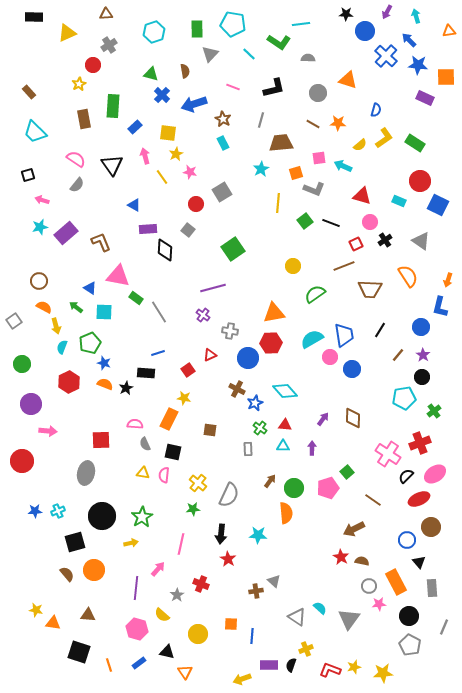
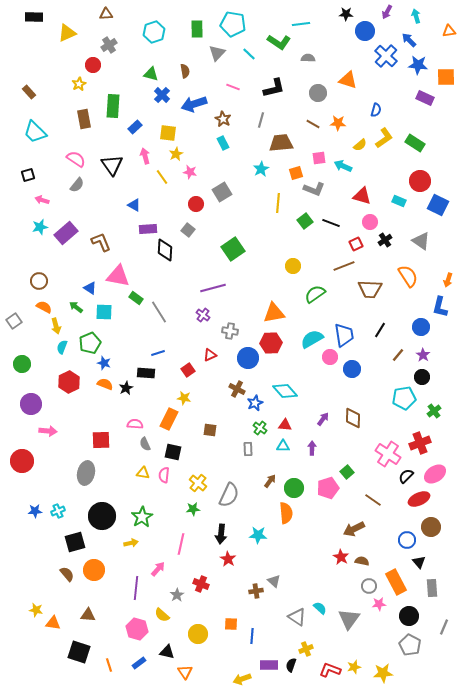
gray triangle at (210, 54): moved 7 px right, 1 px up
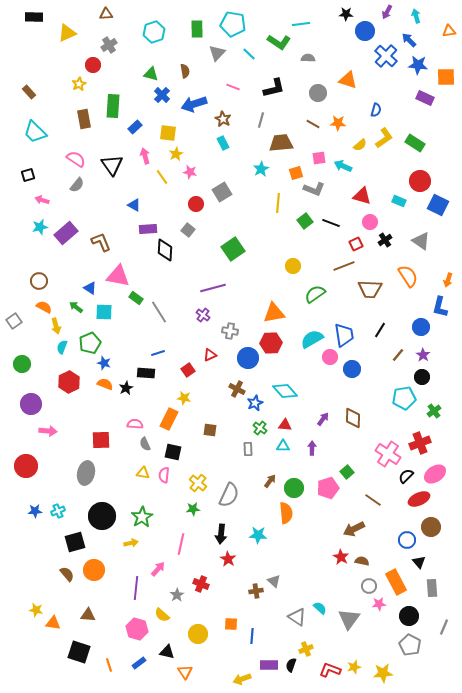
red circle at (22, 461): moved 4 px right, 5 px down
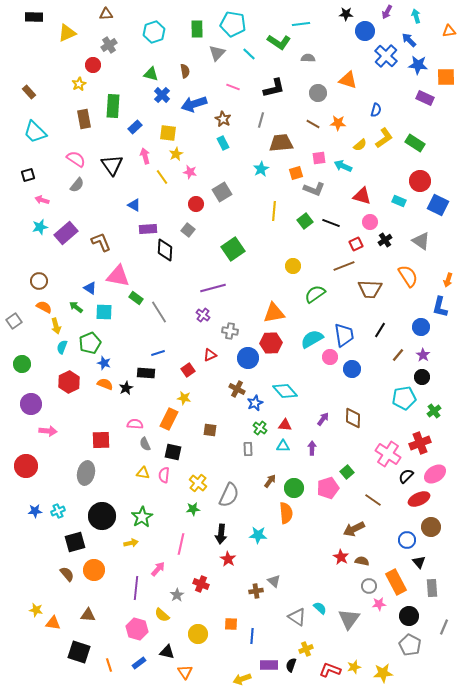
yellow line at (278, 203): moved 4 px left, 8 px down
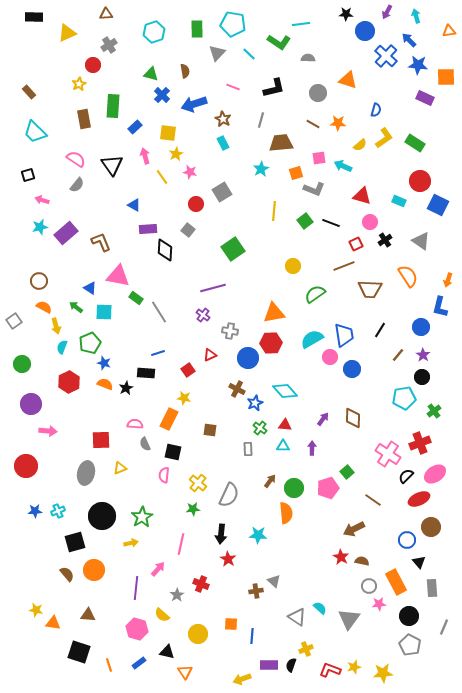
yellow triangle at (143, 473): moved 23 px left, 5 px up; rotated 32 degrees counterclockwise
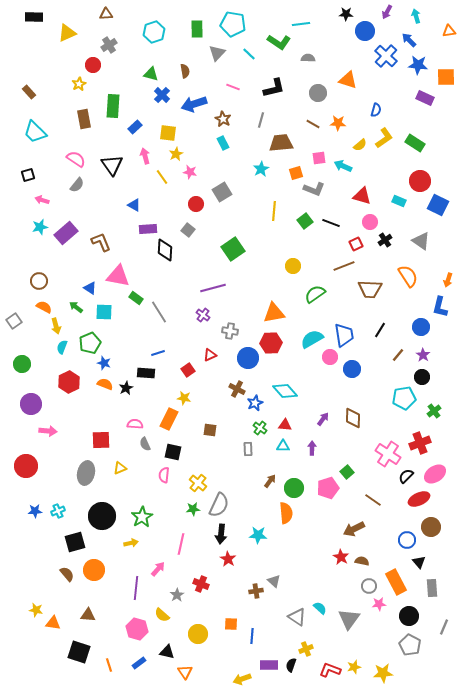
gray semicircle at (229, 495): moved 10 px left, 10 px down
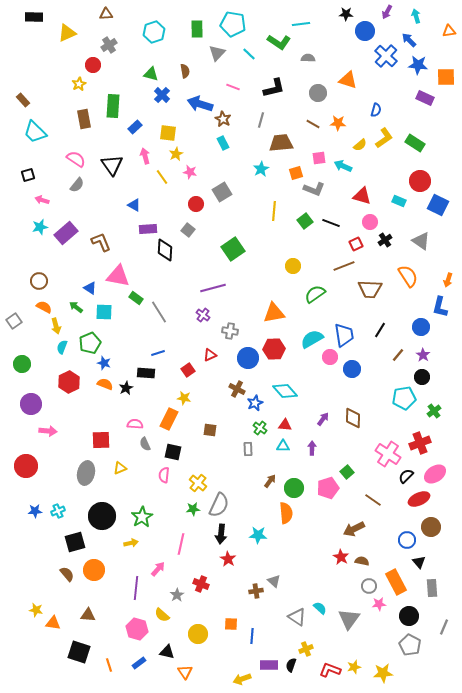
brown rectangle at (29, 92): moved 6 px left, 8 px down
blue arrow at (194, 104): moved 6 px right; rotated 35 degrees clockwise
red hexagon at (271, 343): moved 3 px right, 6 px down
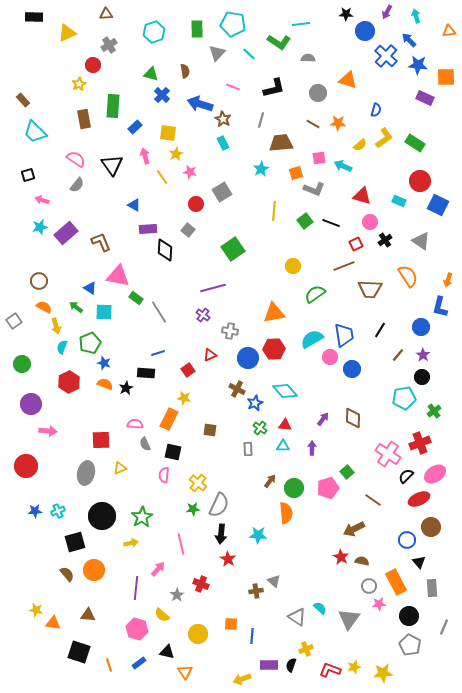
pink line at (181, 544): rotated 25 degrees counterclockwise
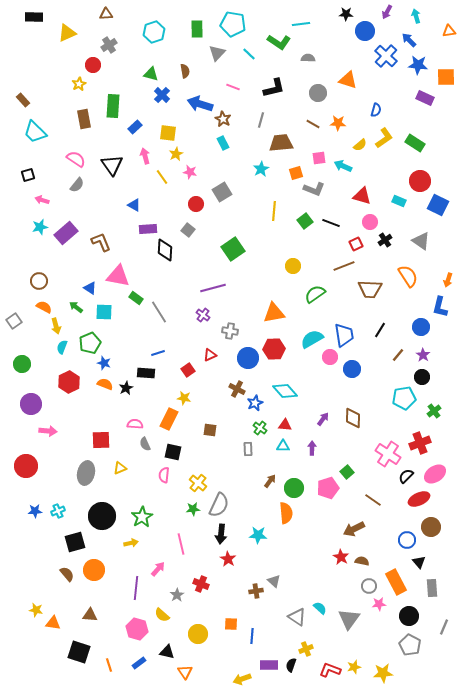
brown triangle at (88, 615): moved 2 px right
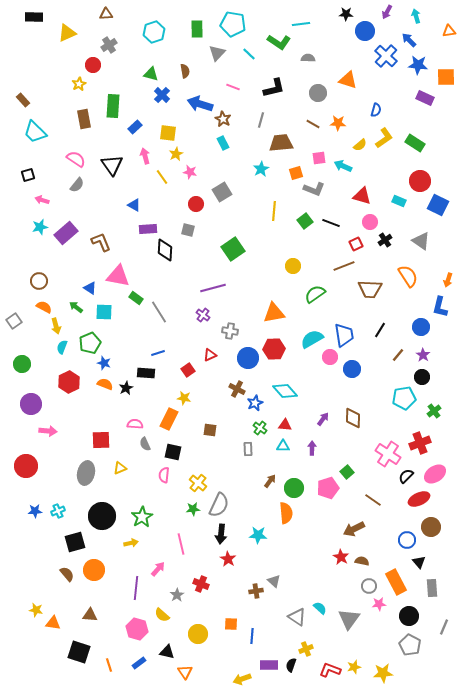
gray square at (188, 230): rotated 24 degrees counterclockwise
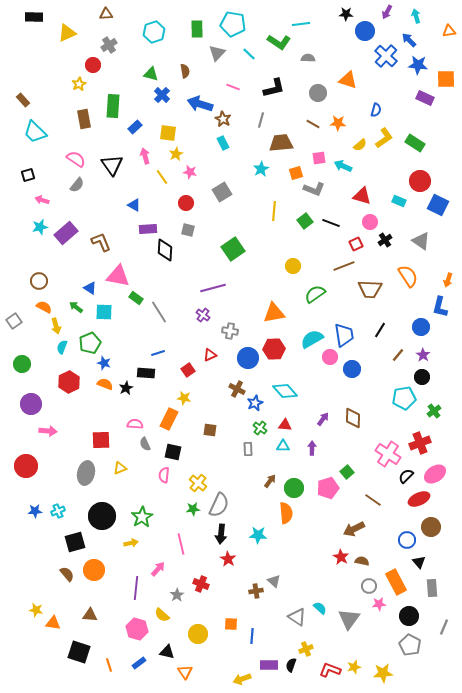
orange square at (446, 77): moved 2 px down
red circle at (196, 204): moved 10 px left, 1 px up
